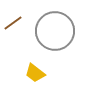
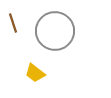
brown line: rotated 72 degrees counterclockwise
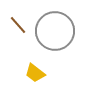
brown line: moved 5 px right, 2 px down; rotated 24 degrees counterclockwise
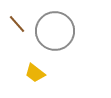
brown line: moved 1 px left, 1 px up
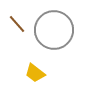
gray circle: moved 1 px left, 1 px up
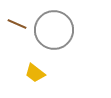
brown line: rotated 24 degrees counterclockwise
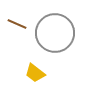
gray circle: moved 1 px right, 3 px down
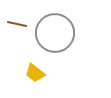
brown line: rotated 12 degrees counterclockwise
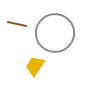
yellow trapezoid: moved 7 px up; rotated 85 degrees clockwise
